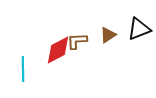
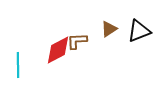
black triangle: moved 2 px down
brown triangle: moved 1 px right, 6 px up
cyan line: moved 5 px left, 4 px up
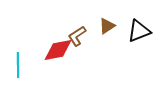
brown triangle: moved 2 px left, 3 px up
brown L-shape: moved 5 px up; rotated 30 degrees counterclockwise
red diamond: rotated 16 degrees clockwise
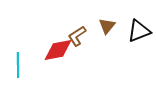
brown triangle: rotated 18 degrees counterclockwise
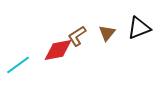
brown triangle: moved 7 px down
black triangle: moved 3 px up
cyan line: rotated 55 degrees clockwise
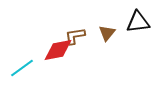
black triangle: moved 1 px left, 6 px up; rotated 15 degrees clockwise
brown L-shape: moved 2 px left; rotated 25 degrees clockwise
cyan line: moved 4 px right, 3 px down
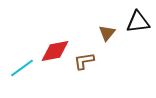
brown L-shape: moved 9 px right, 25 px down
red diamond: moved 3 px left, 1 px down
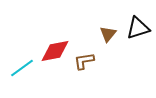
black triangle: moved 6 px down; rotated 10 degrees counterclockwise
brown triangle: moved 1 px right, 1 px down
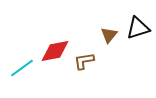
brown triangle: moved 1 px right, 1 px down
